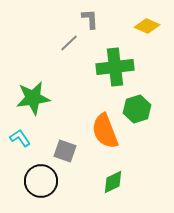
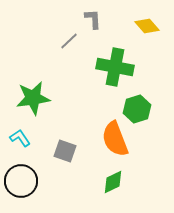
gray L-shape: moved 3 px right
yellow diamond: rotated 25 degrees clockwise
gray line: moved 2 px up
green cross: rotated 18 degrees clockwise
orange semicircle: moved 10 px right, 8 px down
black circle: moved 20 px left
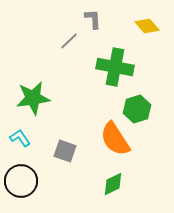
orange semicircle: rotated 12 degrees counterclockwise
green diamond: moved 2 px down
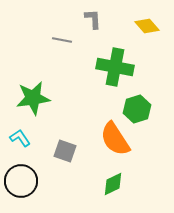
gray line: moved 7 px left, 1 px up; rotated 54 degrees clockwise
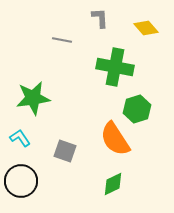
gray L-shape: moved 7 px right, 1 px up
yellow diamond: moved 1 px left, 2 px down
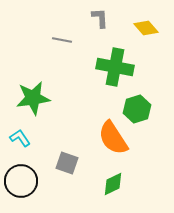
orange semicircle: moved 2 px left, 1 px up
gray square: moved 2 px right, 12 px down
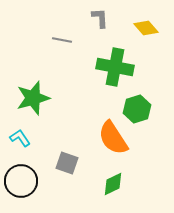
green star: rotated 8 degrees counterclockwise
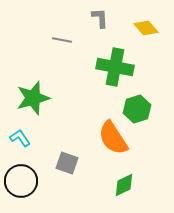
green diamond: moved 11 px right, 1 px down
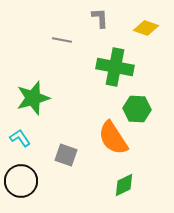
yellow diamond: rotated 30 degrees counterclockwise
green hexagon: rotated 20 degrees clockwise
gray square: moved 1 px left, 8 px up
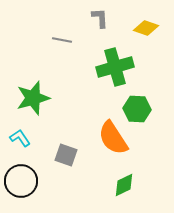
green cross: rotated 27 degrees counterclockwise
